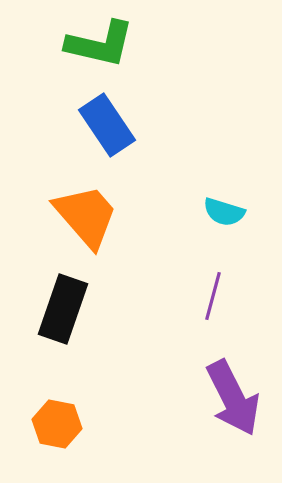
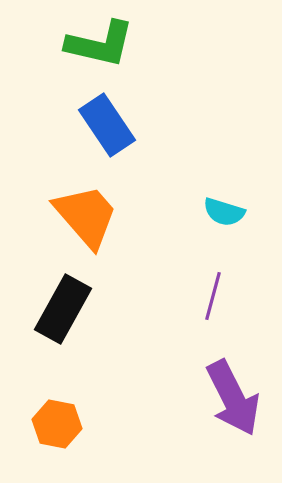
black rectangle: rotated 10 degrees clockwise
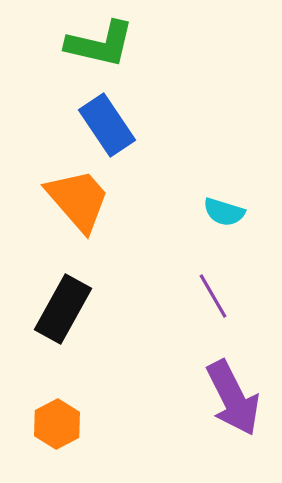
orange trapezoid: moved 8 px left, 16 px up
purple line: rotated 45 degrees counterclockwise
orange hexagon: rotated 21 degrees clockwise
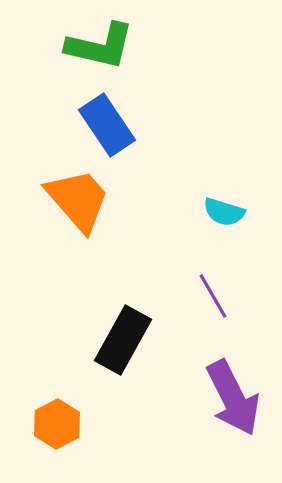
green L-shape: moved 2 px down
black rectangle: moved 60 px right, 31 px down
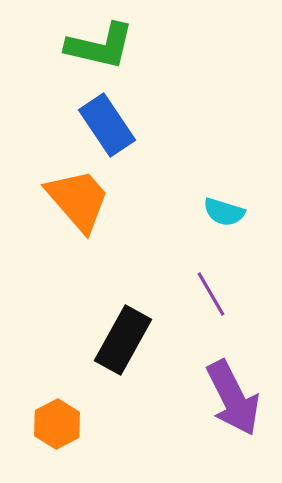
purple line: moved 2 px left, 2 px up
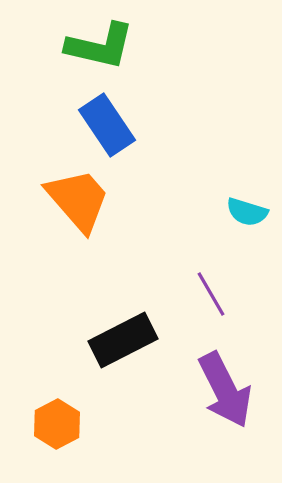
cyan semicircle: moved 23 px right
black rectangle: rotated 34 degrees clockwise
purple arrow: moved 8 px left, 8 px up
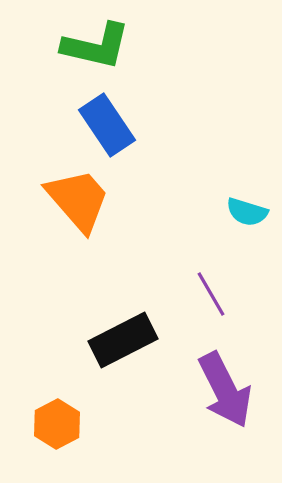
green L-shape: moved 4 px left
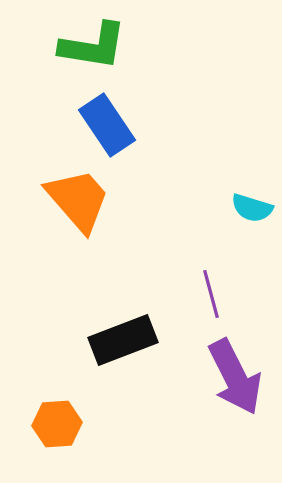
green L-shape: moved 3 px left; rotated 4 degrees counterclockwise
cyan semicircle: moved 5 px right, 4 px up
purple line: rotated 15 degrees clockwise
black rectangle: rotated 6 degrees clockwise
purple arrow: moved 10 px right, 13 px up
orange hexagon: rotated 24 degrees clockwise
